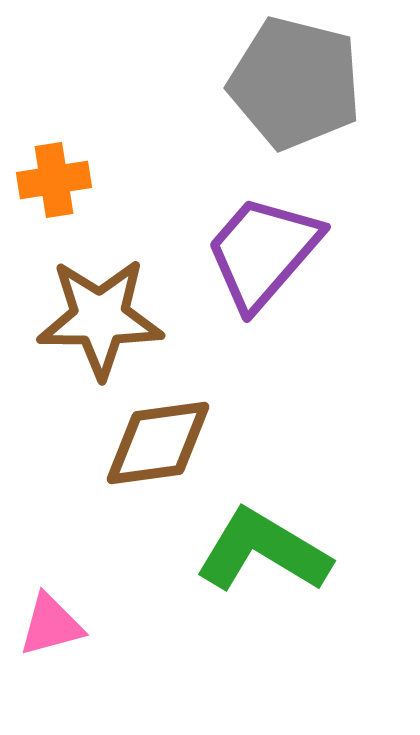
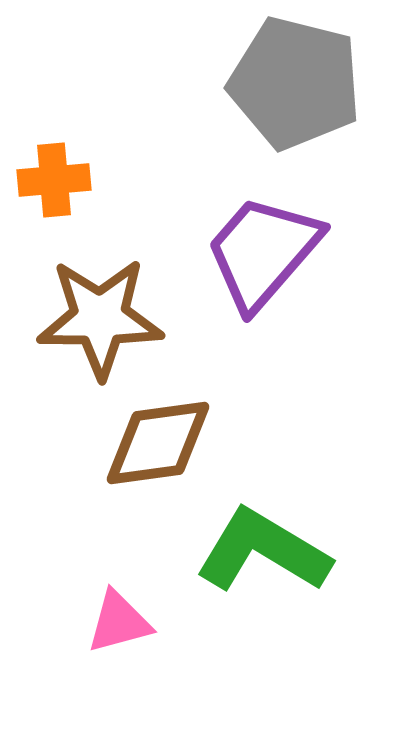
orange cross: rotated 4 degrees clockwise
pink triangle: moved 68 px right, 3 px up
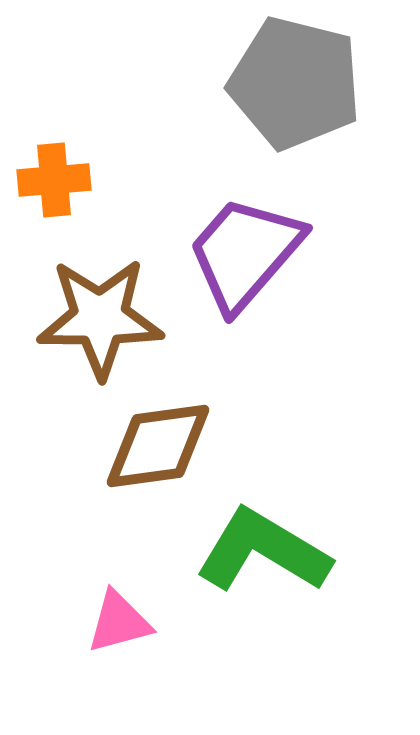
purple trapezoid: moved 18 px left, 1 px down
brown diamond: moved 3 px down
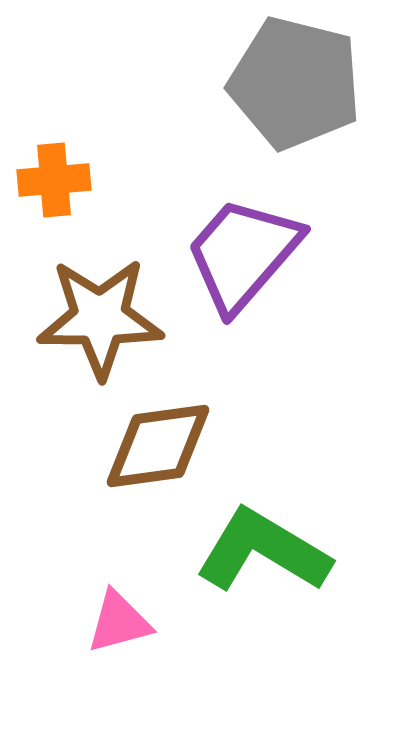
purple trapezoid: moved 2 px left, 1 px down
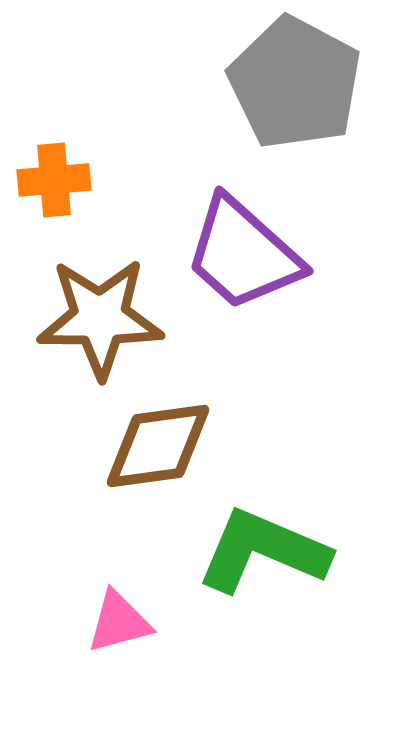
gray pentagon: rotated 14 degrees clockwise
purple trapezoid: rotated 89 degrees counterclockwise
green L-shape: rotated 8 degrees counterclockwise
